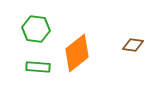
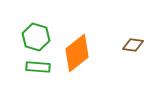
green hexagon: moved 8 px down; rotated 8 degrees clockwise
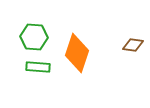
green hexagon: moved 2 px left; rotated 12 degrees counterclockwise
orange diamond: rotated 33 degrees counterclockwise
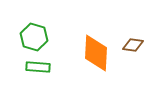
green hexagon: rotated 12 degrees clockwise
orange diamond: moved 19 px right; rotated 15 degrees counterclockwise
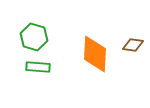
orange diamond: moved 1 px left, 1 px down
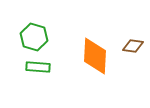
brown diamond: moved 1 px down
orange diamond: moved 2 px down
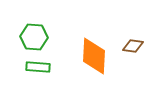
green hexagon: rotated 12 degrees counterclockwise
orange diamond: moved 1 px left
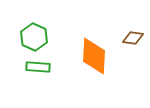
green hexagon: rotated 20 degrees clockwise
brown diamond: moved 8 px up
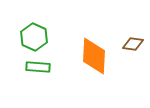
brown diamond: moved 6 px down
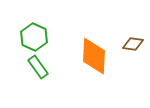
green rectangle: rotated 50 degrees clockwise
